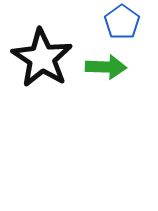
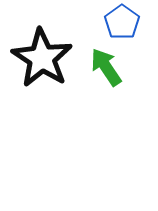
green arrow: rotated 126 degrees counterclockwise
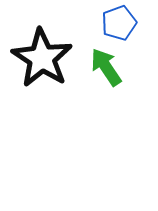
blue pentagon: moved 3 px left, 1 px down; rotated 16 degrees clockwise
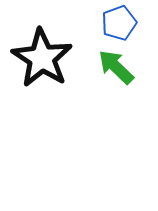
green arrow: moved 10 px right; rotated 12 degrees counterclockwise
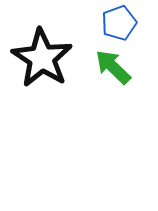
green arrow: moved 3 px left
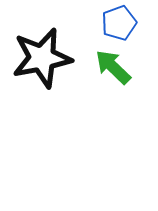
black star: rotated 28 degrees clockwise
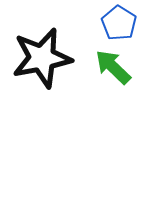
blue pentagon: rotated 20 degrees counterclockwise
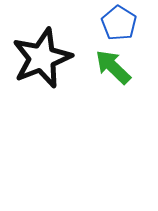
black star: rotated 10 degrees counterclockwise
